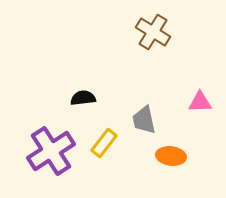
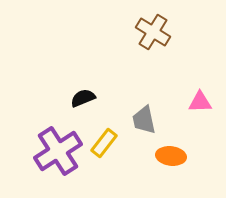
black semicircle: rotated 15 degrees counterclockwise
purple cross: moved 7 px right
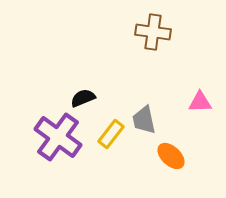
brown cross: rotated 24 degrees counterclockwise
yellow rectangle: moved 7 px right, 9 px up
purple cross: moved 14 px up; rotated 21 degrees counterclockwise
orange ellipse: rotated 36 degrees clockwise
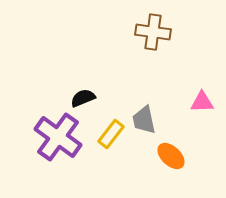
pink triangle: moved 2 px right
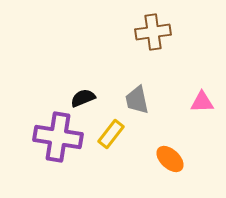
brown cross: rotated 16 degrees counterclockwise
gray trapezoid: moved 7 px left, 20 px up
purple cross: rotated 27 degrees counterclockwise
orange ellipse: moved 1 px left, 3 px down
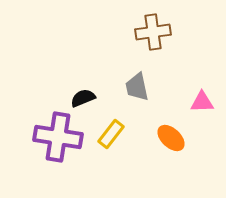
gray trapezoid: moved 13 px up
orange ellipse: moved 1 px right, 21 px up
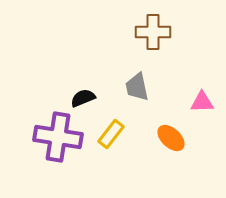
brown cross: rotated 8 degrees clockwise
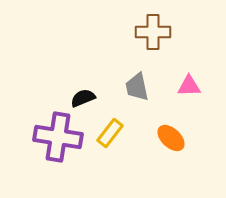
pink triangle: moved 13 px left, 16 px up
yellow rectangle: moved 1 px left, 1 px up
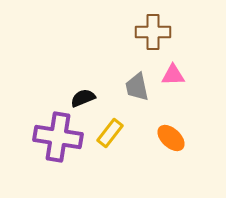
pink triangle: moved 16 px left, 11 px up
